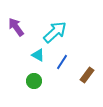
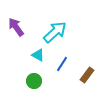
blue line: moved 2 px down
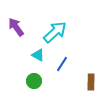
brown rectangle: moved 4 px right, 7 px down; rotated 35 degrees counterclockwise
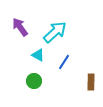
purple arrow: moved 4 px right
blue line: moved 2 px right, 2 px up
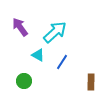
blue line: moved 2 px left
green circle: moved 10 px left
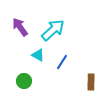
cyan arrow: moved 2 px left, 2 px up
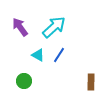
cyan arrow: moved 1 px right, 3 px up
blue line: moved 3 px left, 7 px up
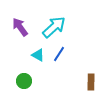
blue line: moved 1 px up
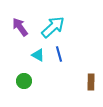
cyan arrow: moved 1 px left
blue line: rotated 49 degrees counterclockwise
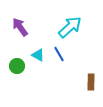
cyan arrow: moved 17 px right
blue line: rotated 14 degrees counterclockwise
green circle: moved 7 px left, 15 px up
